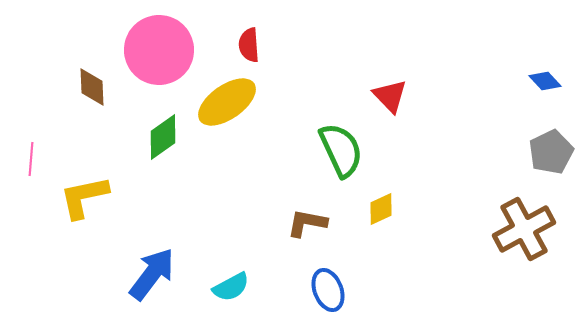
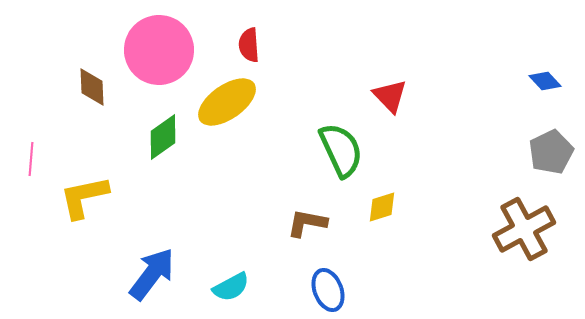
yellow diamond: moved 1 px right, 2 px up; rotated 8 degrees clockwise
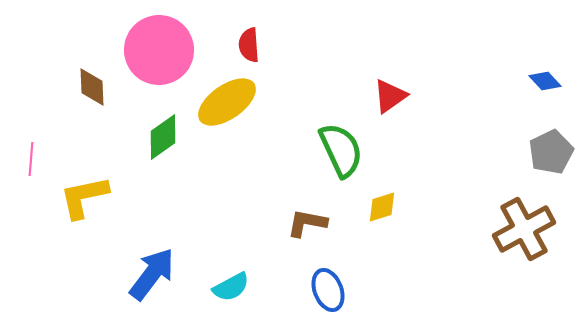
red triangle: rotated 39 degrees clockwise
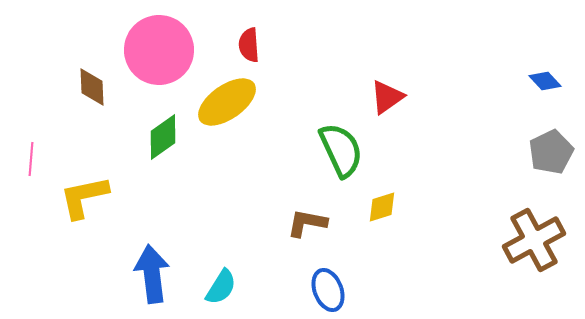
red triangle: moved 3 px left, 1 px down
brown cross: moved 10 px right, 11 px down
blue arrow: rotated 44 degrees counterclockwise
cyan semicircle: moved 10 px left; rotated 30 degrees counterclockwise
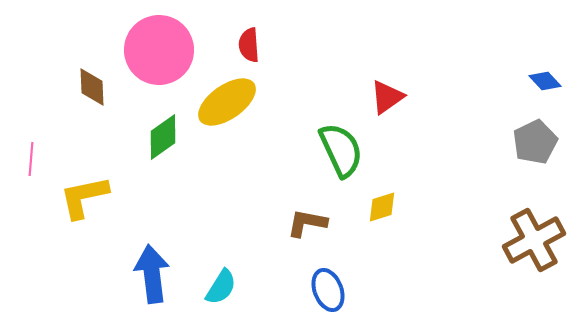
gray pentagon: moved 16 px left, 10 px up
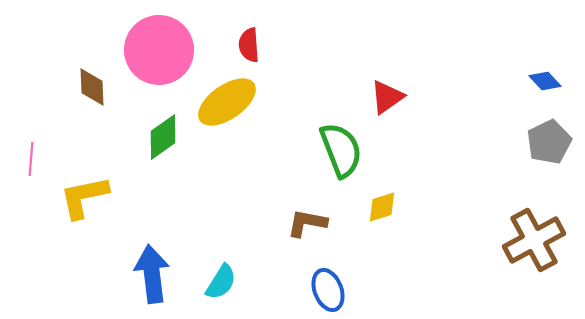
gray pentagon: moved 14 px right
green semicircle: rotated 4 degrees clockwise
cyan semicircle: moved 5 px up
